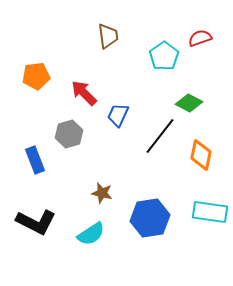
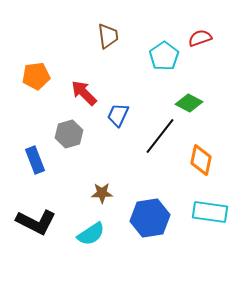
orange diamond: moved 5 px down
brown star: rotated 15 degrees counterclockwise
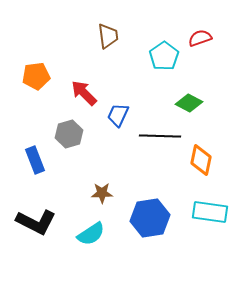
black line: rotated 54 degrees clockwise
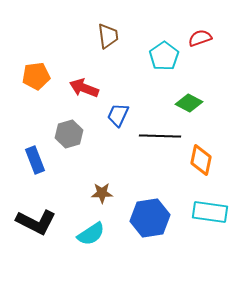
red arrow: moved 5 px up; rotated 24 degrees counterclockwise
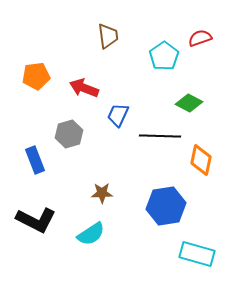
cyan rectangle: moved 13 px left, 42 px down; rotated 8 degrees clockwise
blue hexagon: moved 16 px right, 12 px up
black L-shape: moved 2 px up
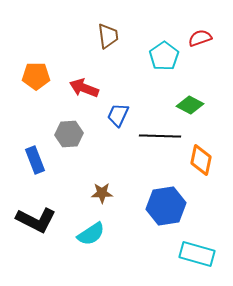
orange pentagon: rotated 8 degrees clockwise
green diamond: moved 1 px right, 2 px down
gray hexagon: rotated 12 degrees clockwise
